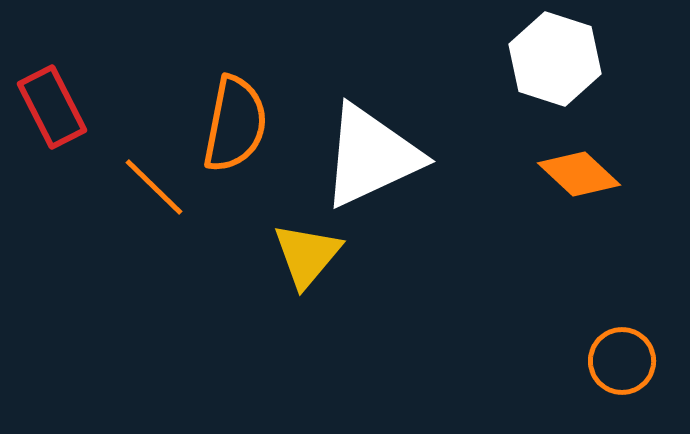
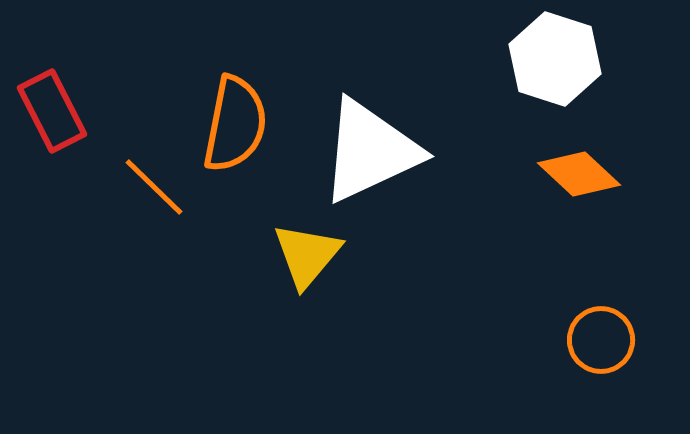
red rectangle: moved 4 px down
white triangle: moved 1 px left, 5 px up
orange circle: moved 21 px left, 21 px up
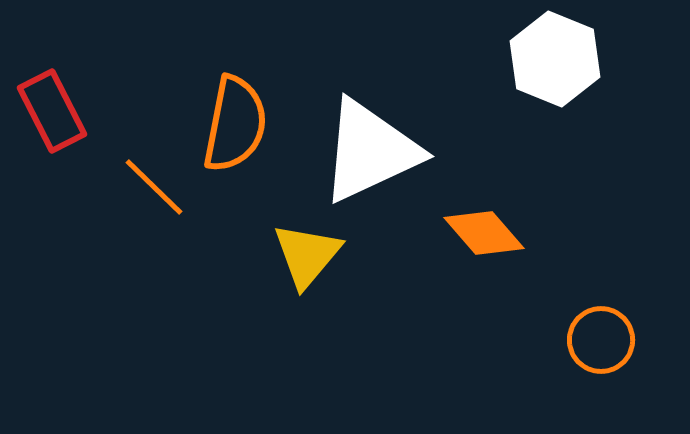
white hexagon: rotated 4 degrees clockwise
orange diamond: moved 95 px left, 59 px down; rotated 6 degrees clockwise
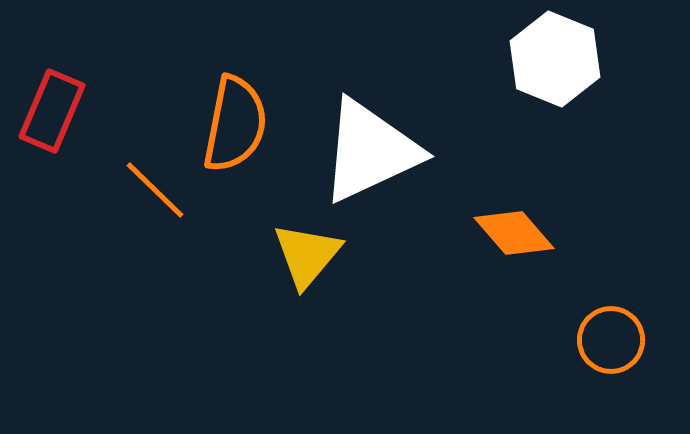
red rectangle: rotated 50 degrees clockwise
orange line: moved 1 px right, 3 px down
orange diamond: moved 30 px right
orange circle: moved 10 px right
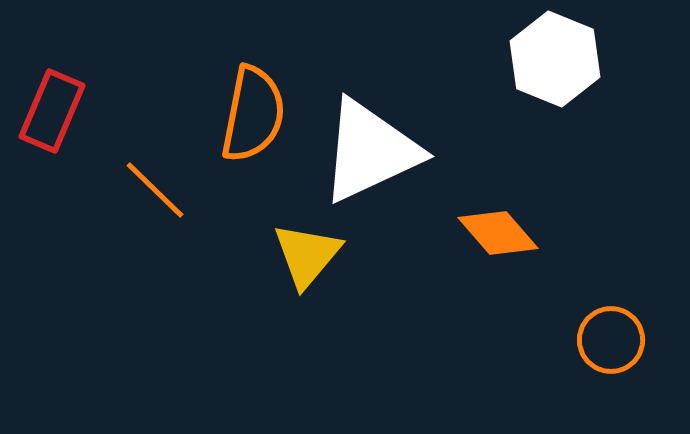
orange semicircle: moved 18 px right, 10 px up
orange diamond: moved 16 px left
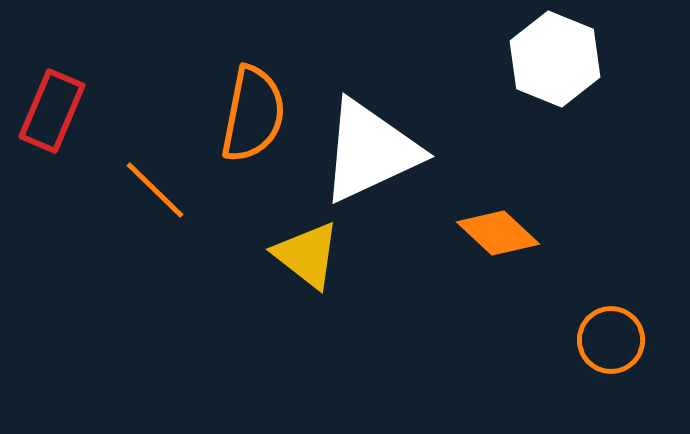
orange diamond: rotated 6 degrees counterclockwise
yellow triangle: rotated 32 degrees counterclockwise
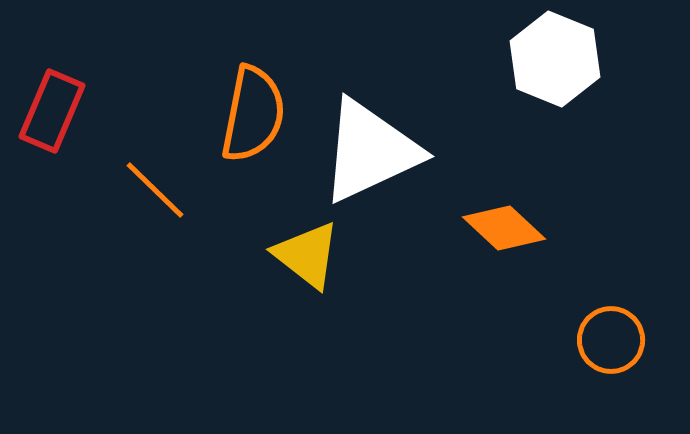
orange diamond: moved 6 px right, 5 px up
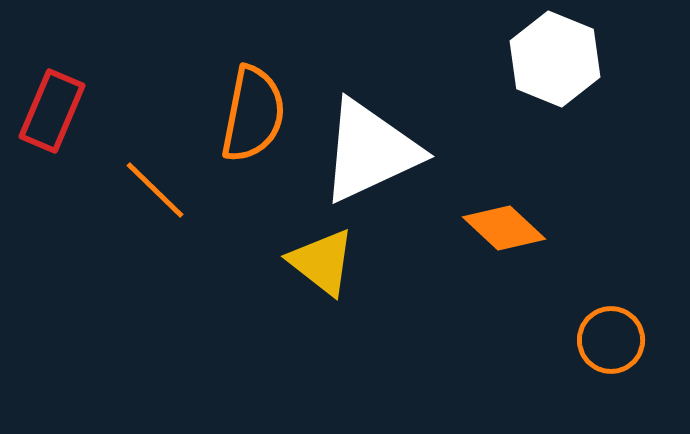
yellow triangle: moved 15 px right, 7 px down
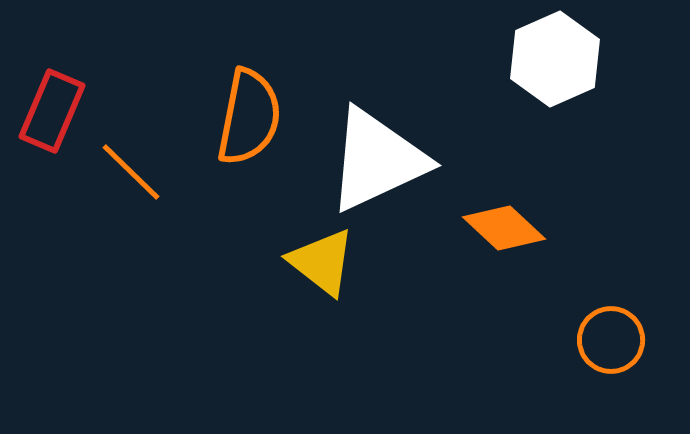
white hexagon: rotated 14 degrees clockwise
orange semicircle: moved 4 px left, 3 px down
white triangle: moved 7 px right, 9 px down
orange line: moved 24 px left, 18 px up
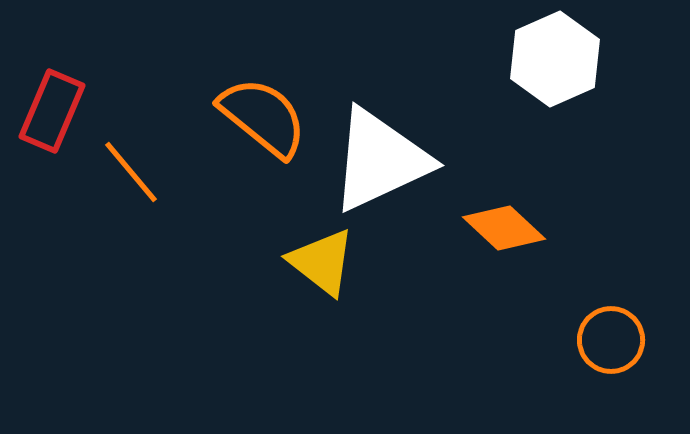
orange semicircle: moved 14 px right; rotated 62 degrees counterclockwise
white triangle: moved 3 px right
orange line: rotated 6 degrees clockwise
